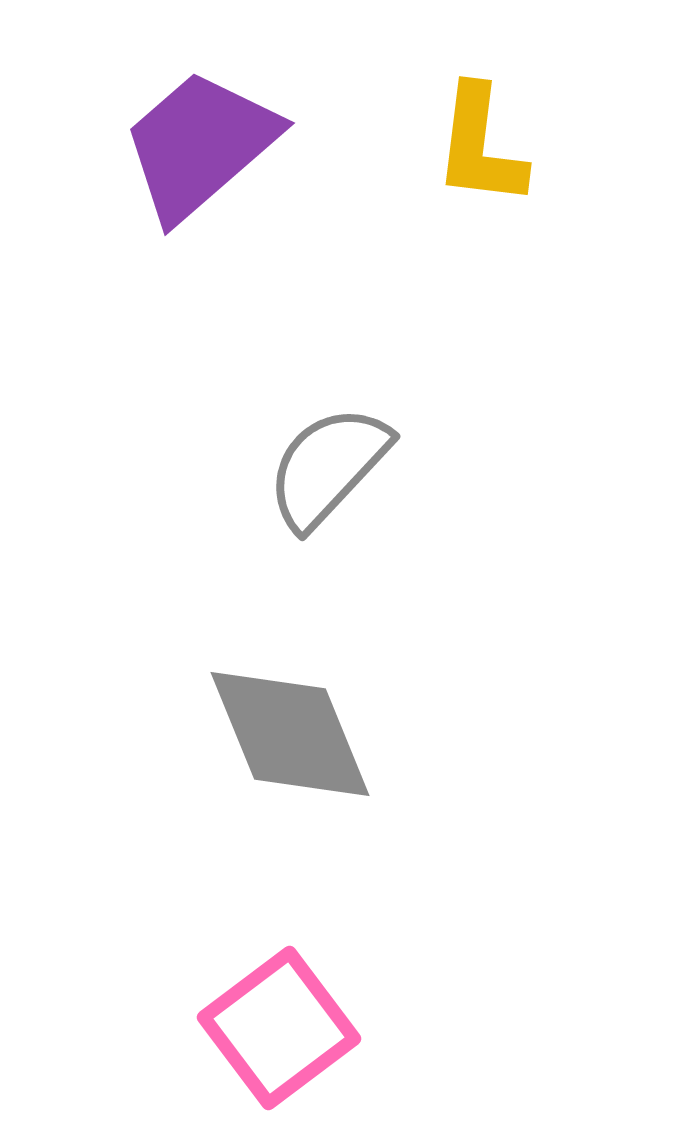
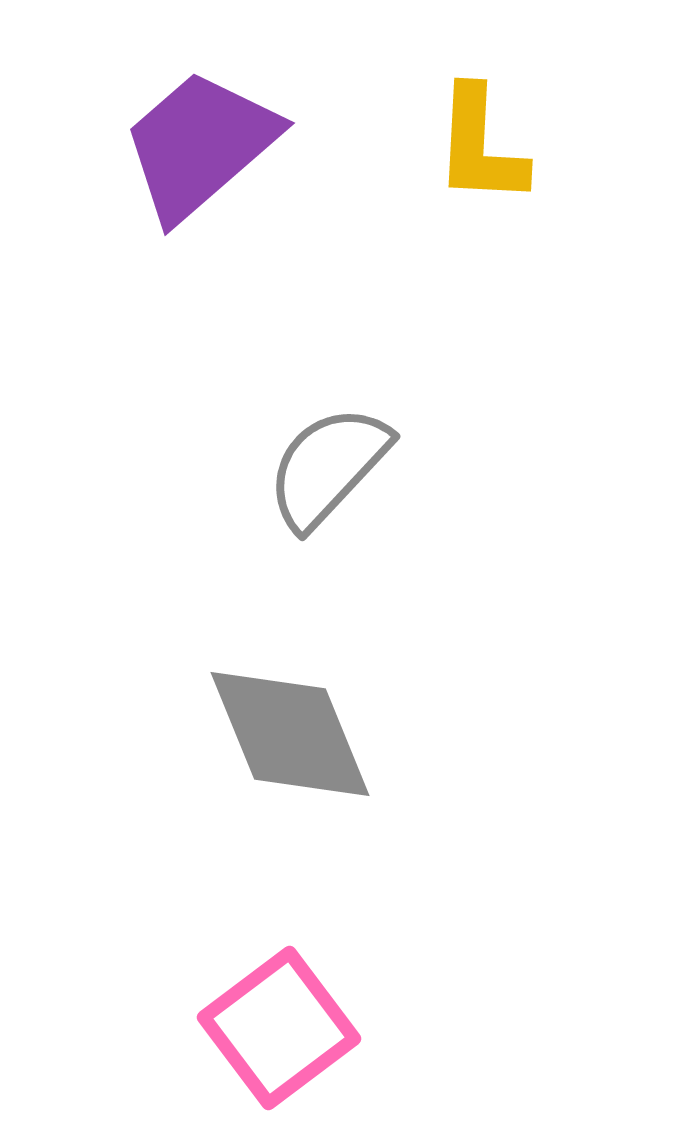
yellow L-shape: rotated 4 degrees counterclockwise
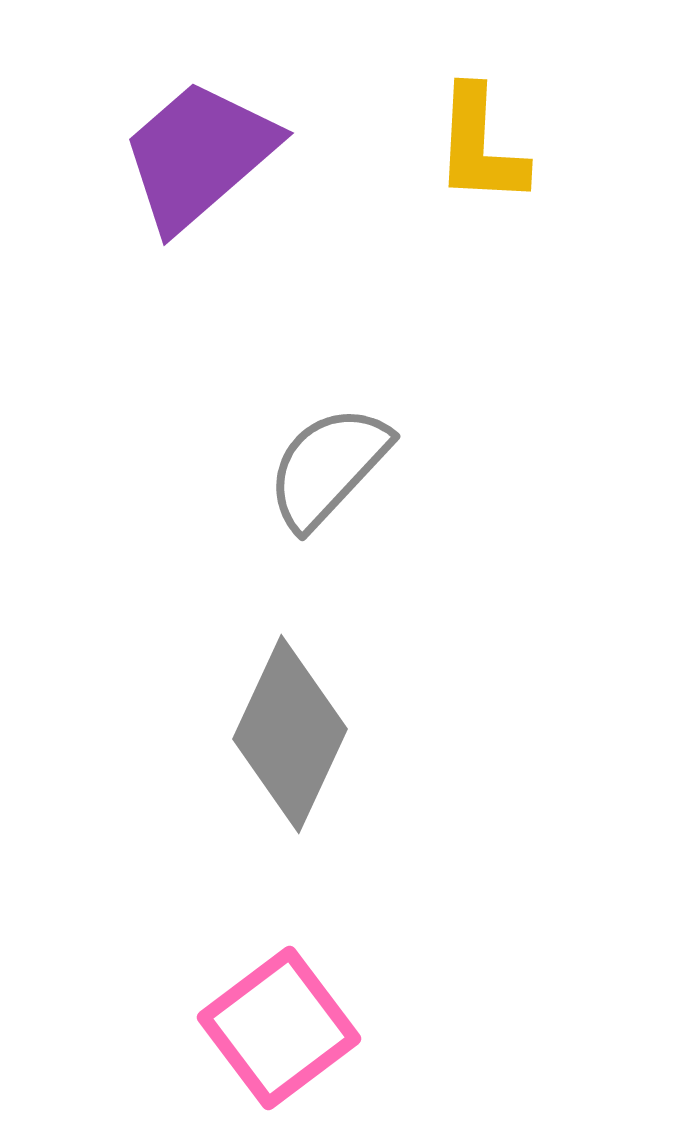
purple trapezoid: moved 1 px left, 10 px down
gray diamond: rotated 47 degrees clockwise
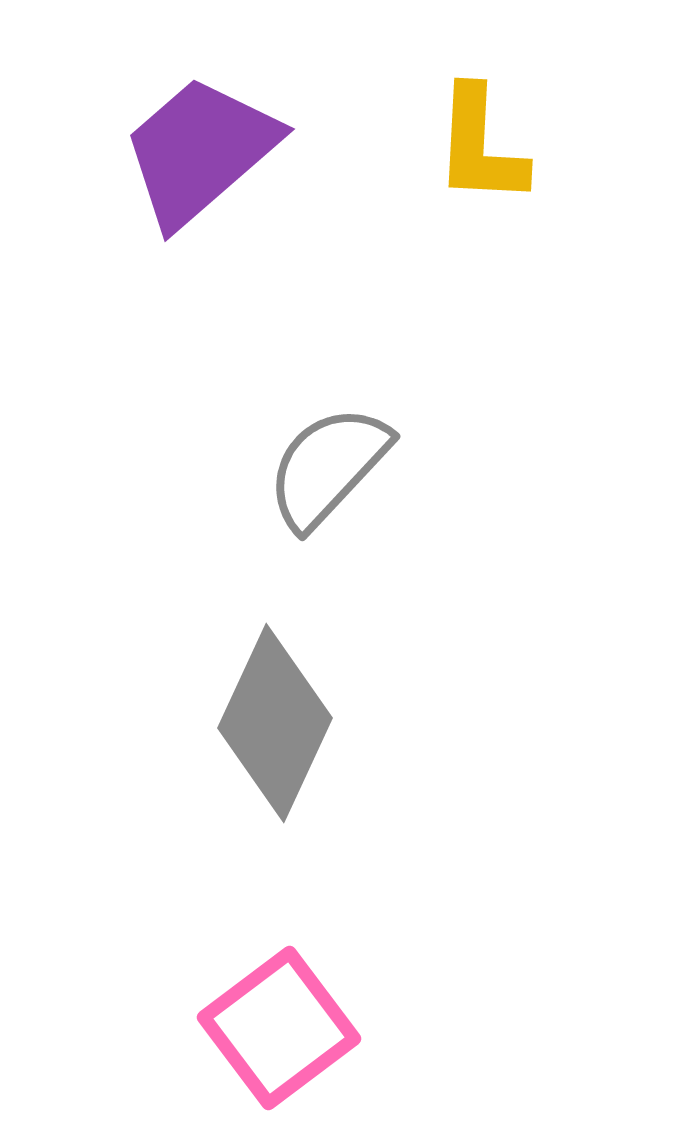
purple trapezoid: moved 1 px right, 4 px up
gray diamond: moved 15 px left, 11 px up
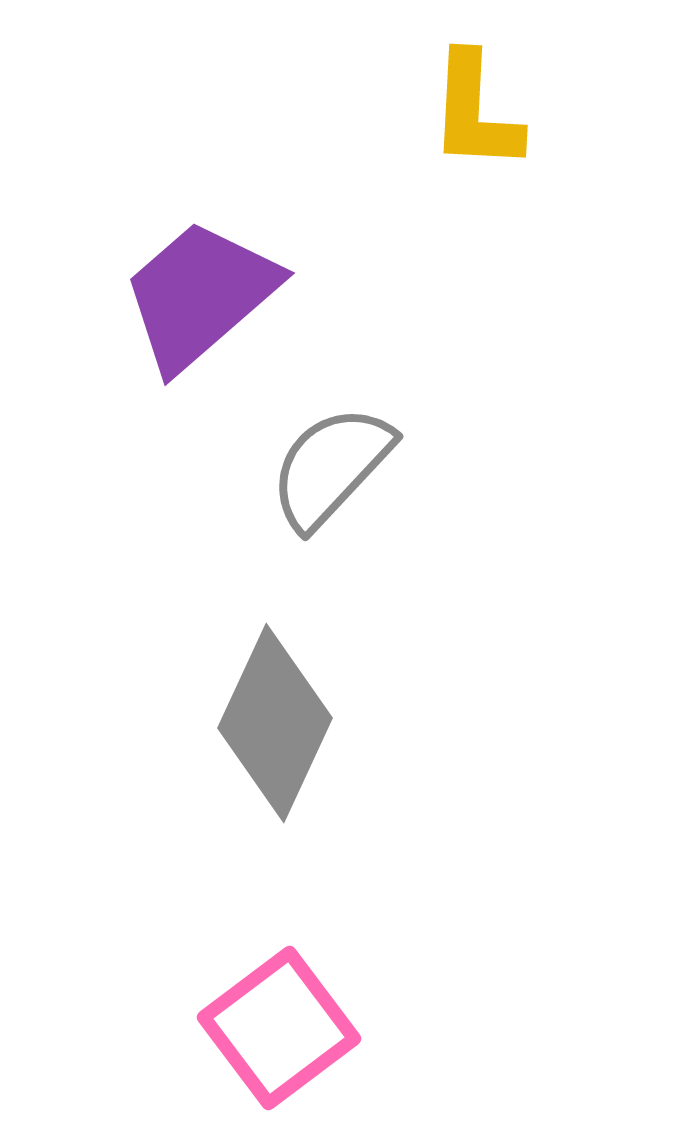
yellow L-shape: moved 5 px left, 34 px up
purple trapezoid: moved 144 px down
gray semicircle: moved 3 px right
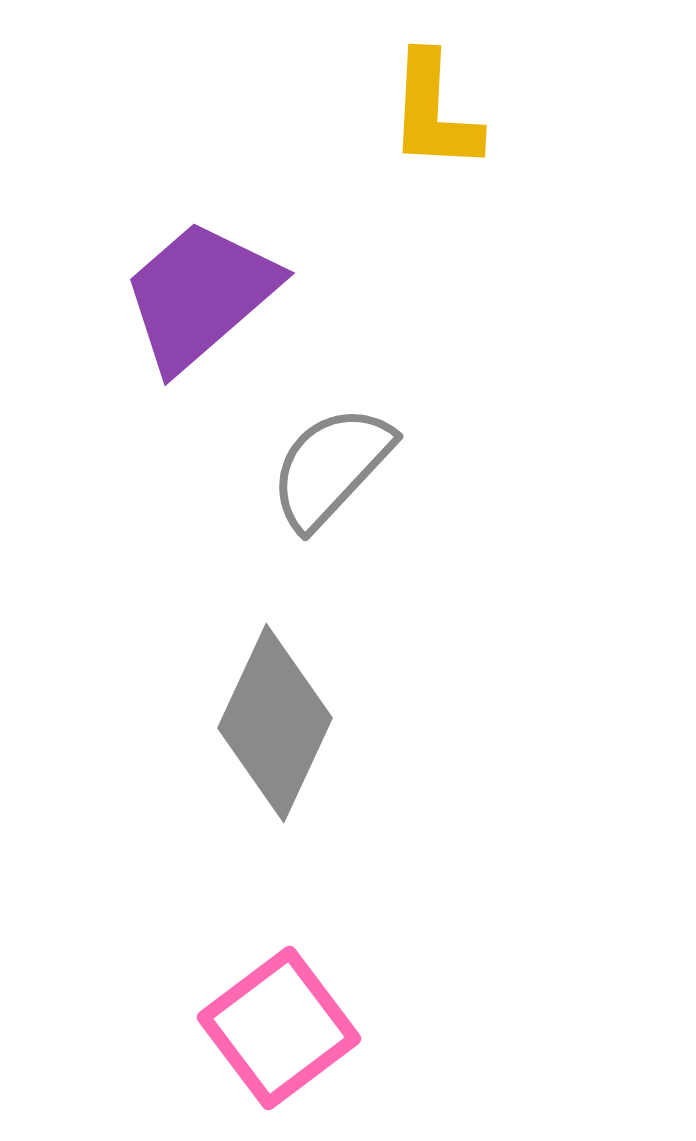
yellow L-shape: moved 41 px left
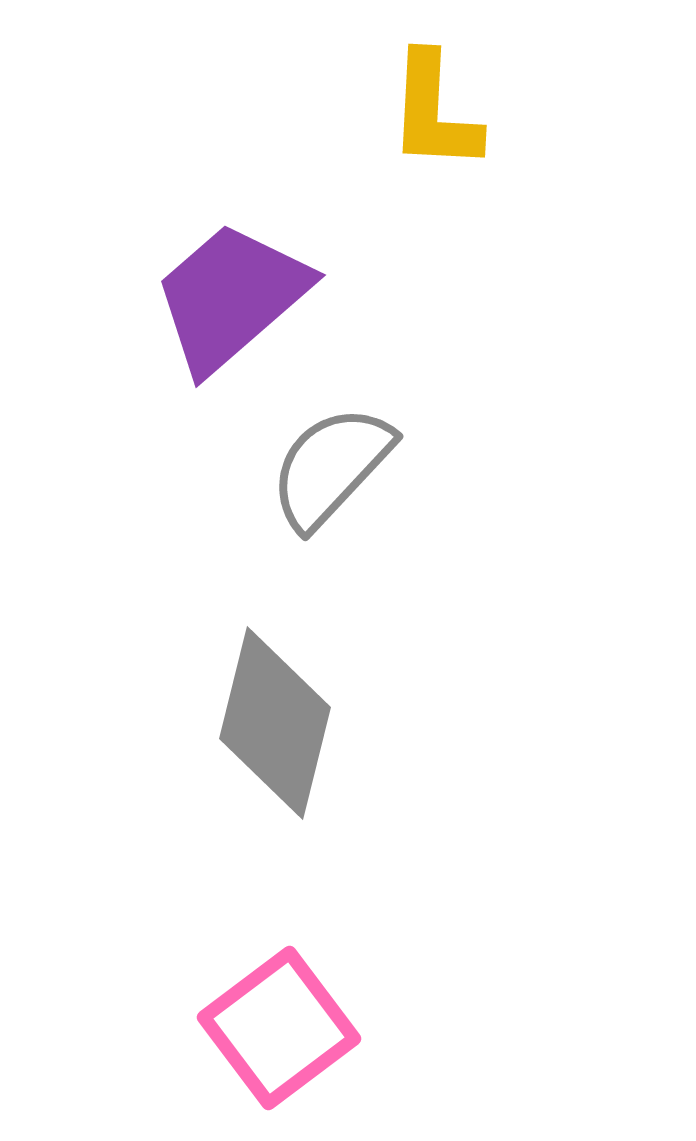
purple trapezoid: moved 31 px right, 2 px down
gray diamond: rotated 11 degrees counterclockwise
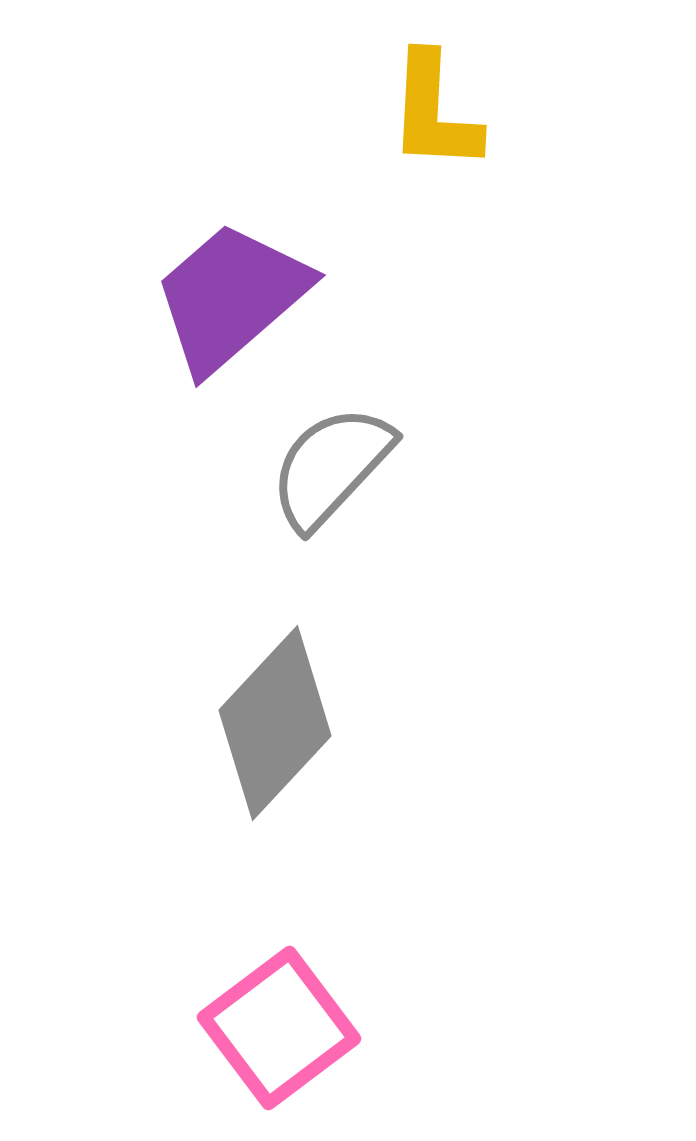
gray diamond: rotated 29 degrees clockwise
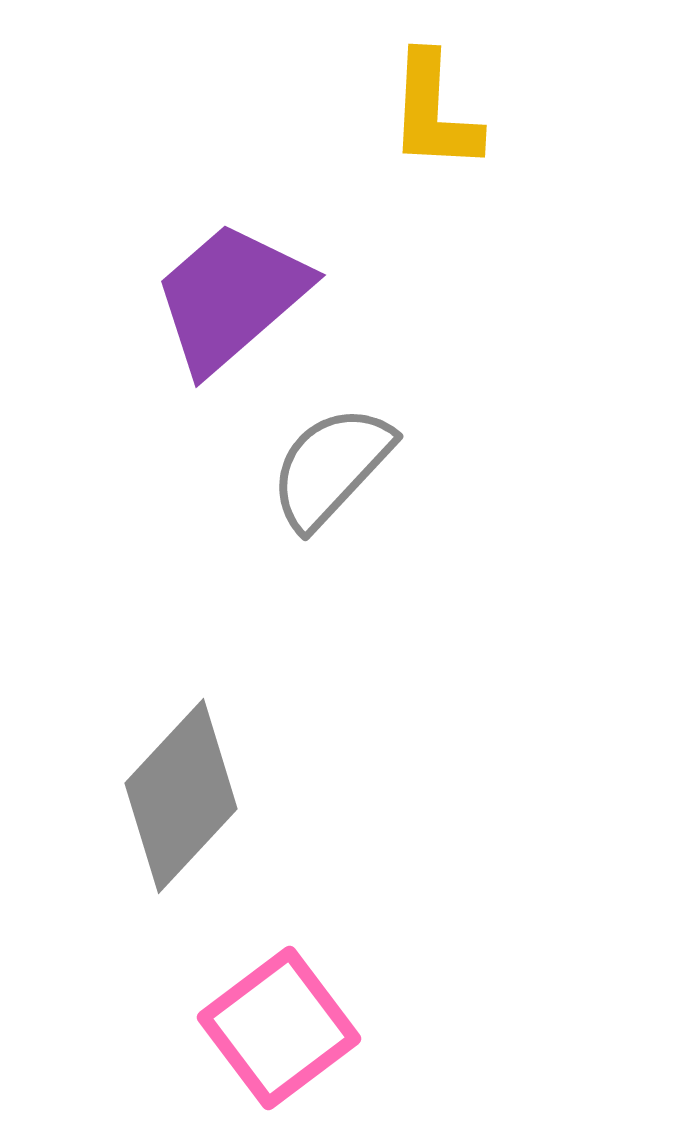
gray diamond: moved 94 px left, 73 px down
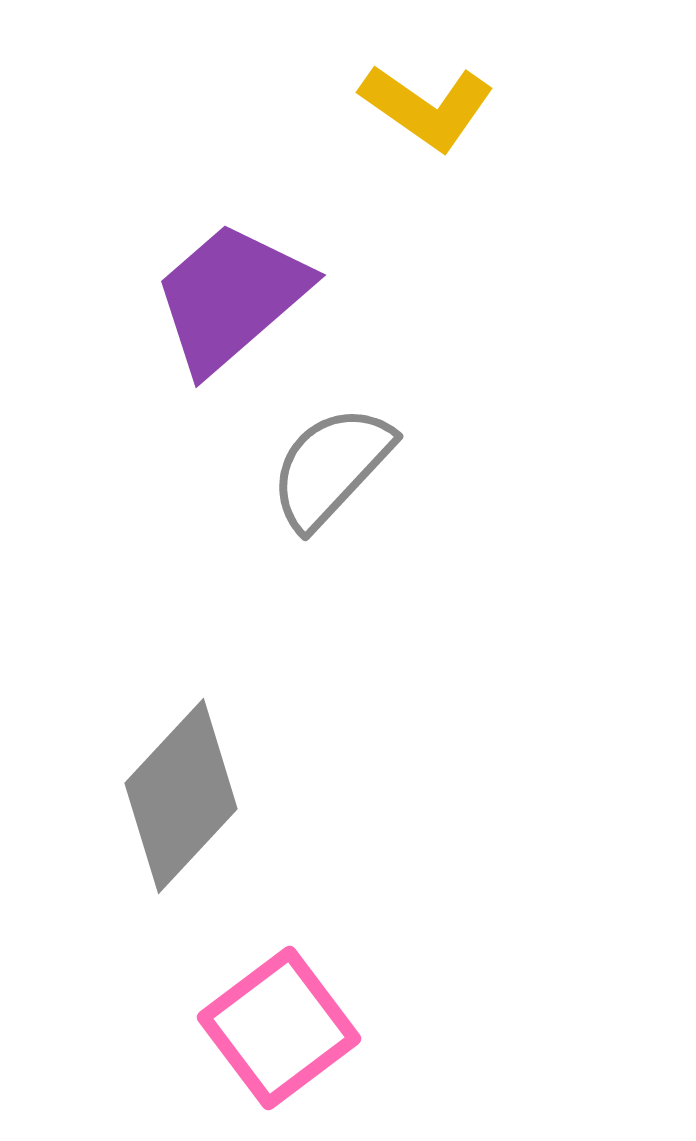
yellow L-shape: moved 7 px left, 5 px up; rotated 58 degrees counterclockwise
